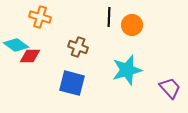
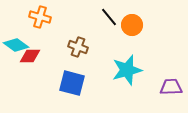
black line: rotated 42 degrees counterclockwise
purple trapezoid: moved 1 px right, 1 px up; rotated 50 degrees counterclockwise
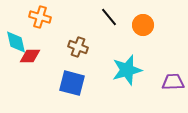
orange circle: moved 11 px right
cyan diamond: moved 3 px up; rotated 40 degrees clockwise
purple trapezoid: moved 2 px right, 5 px up
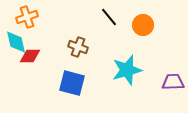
orange cross: moved 13 px left; rotated 35 degrees counterclockwise
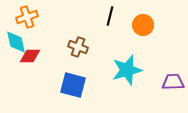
black line: moved 1 px right, 1 px up; rotated 54 degrees clockwise
blue square: moved 1 px right, 2 px down
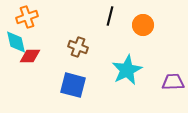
cyan star: rotated 12 degrees counterclockwise
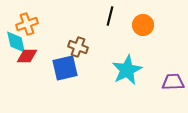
orange cross: moved 7 px down
red diamond: moved 3 px left
blue square: moved 8 px left, 17 px up; rotated 28 degrees counterclockwise
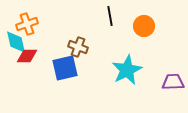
black line: rotated 24 degrees counterclockwise
orange circle: moved 1 px right, 1 px down
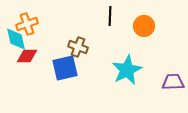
black line: rotated 12 degrees clockwise
cyan diamond: moved 3 px up
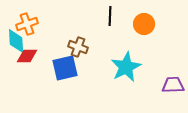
orange circle: moved 2 px up
cyan diamond: moved 2 px down; rotated 10 degrees clockwise
cyan star: moved 1 px left, 3 px up
purple trapezoid: moved 3 px down
